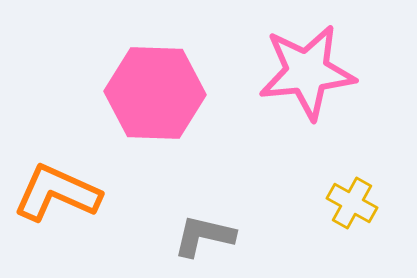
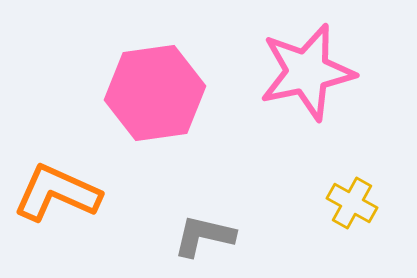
pink star: rotated 6 degrees counterclockwise
pink hexagon: rotated 10 degrees counterclockwise
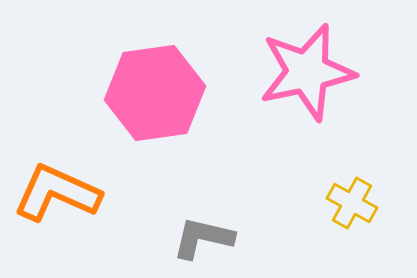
gray L-shape: moved 1 px left, 2 px down
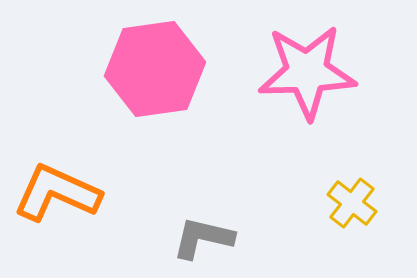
pink star: rotated 10 degrees clockwise
pink hexagon: moved 24 px up
yellow cross: rotated 9 degrees clockwise
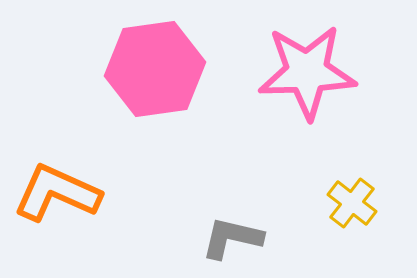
gray L-shape: moved 29 px right
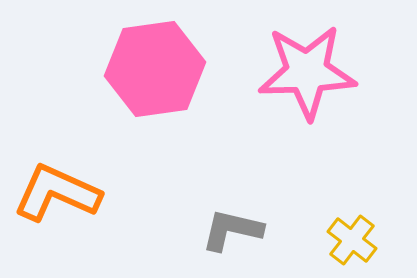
yellow cross: moved 37 px down
gray L-shape: moved 8 px up
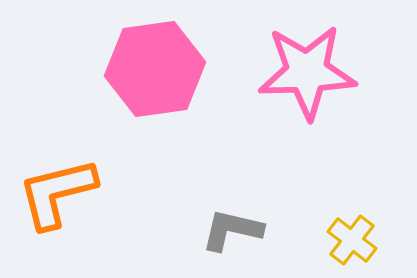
orange L-shape: rotated 38 degrees counterclockwise
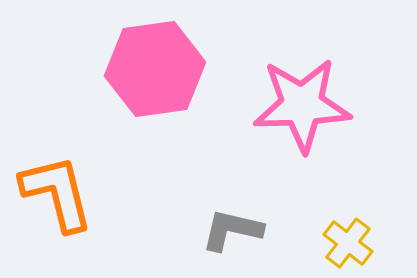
pink star: moved 5 px left, 33 px down
orange L-shape: rotated 90 degrees clockwise
yellow cross: moved 4 px left, 3 px down
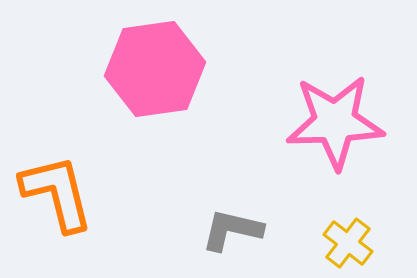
pink star: moved 33 px right, 17 px down
